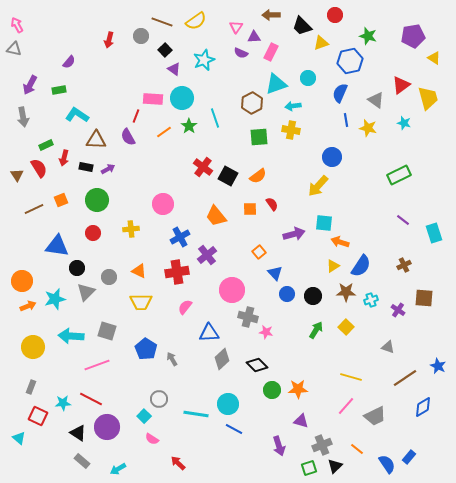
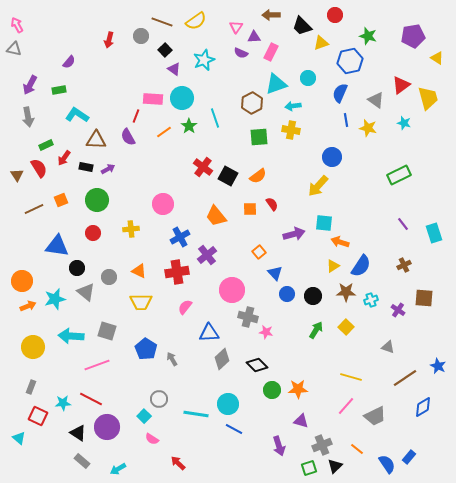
yellow triangle at (434, 58): moved 3 px right
gray arrow at (23, 117): moved 5 px right
red arrow at (64, 158): rotated 21 degrees clockwise
purple line at (403, 220): moved 4 px down; rotated 16 degrees clockwise
gray triangle at (86, 292): rotated 36 degrees counterclockwise
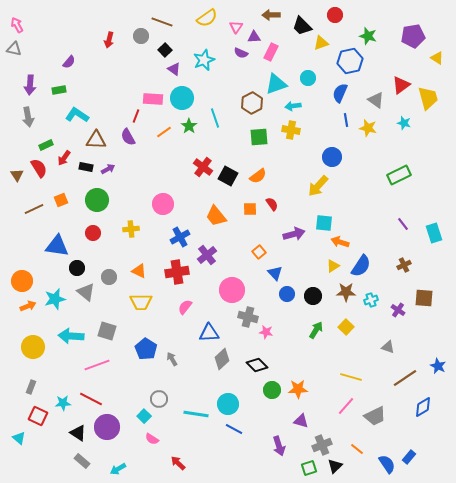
yellow semicircle at (196, 21): moved 11 px right, 3 px up
purple arrow at (30, 85): rotated 24 degrees counterclockwise
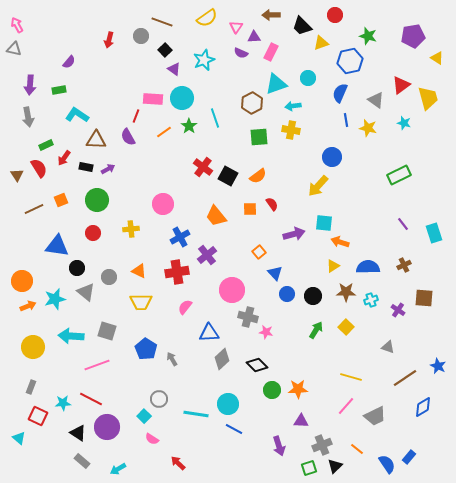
blue semicircle at (361, 266): moved 7 px right, 1 px down; rotated 125 degrees counterclockwise
purple triangle at (301, 421): rotated 14 degrees counterclockwise
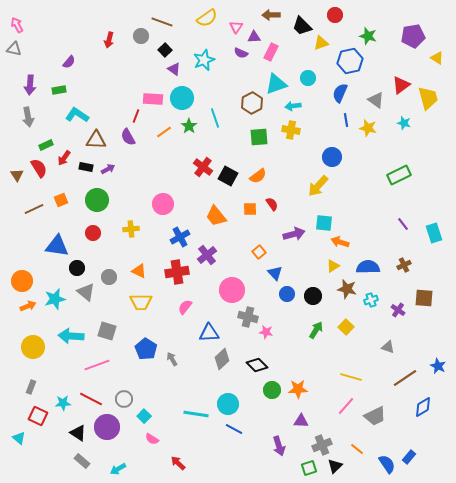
brown star at (346, 292): moved 1 px right, 3 px up; rotated 12 degrees clockwise
gray circle at (159, 399): moved 35 px left
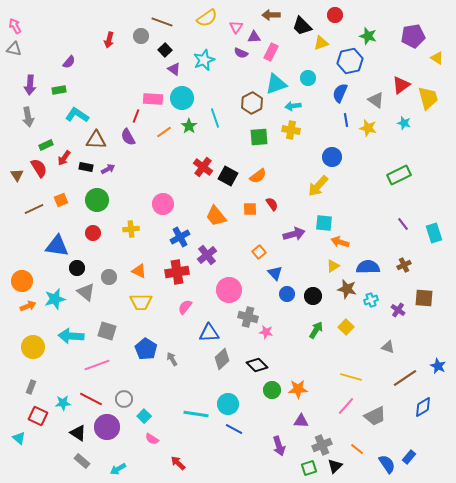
pink arrow at (17, 25): moved 2 px left, 1 px down
pink circle at (232, 290): moved 3 px left
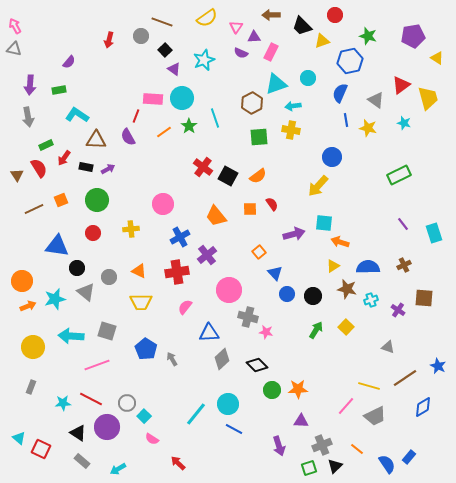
yellow triangle at (321, 43): moved 1 px right, 2 px up
yellow line at (351, 377): moved 18 px right, 9 px down
gray circle at (124, 399): moved 3 px right, 4 px down
cyan line at (196, 414): rotated 60 degrees counterclockwise
red square at (38, 416): moved 3 px right, 33 px down
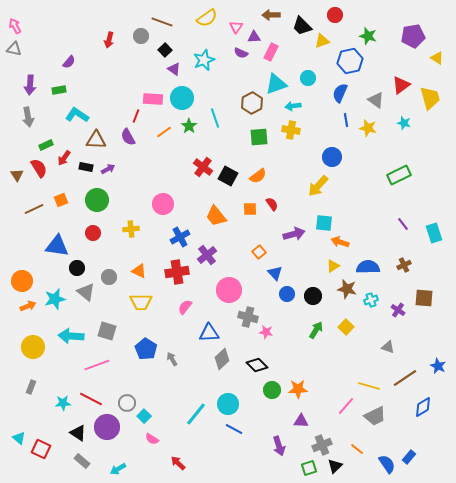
yellow trapezoid at (428, 98): moved 2 px right
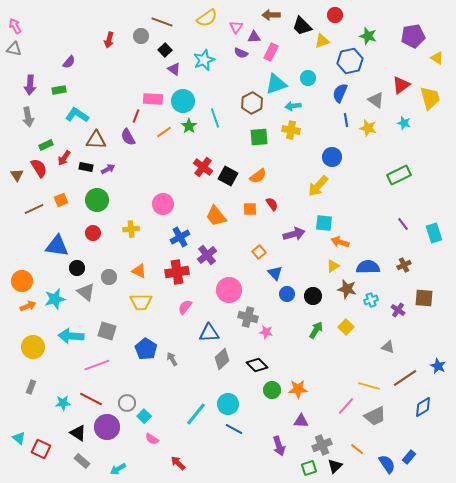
cyan circle at (182, 98): moved 1 px right, 3 px down
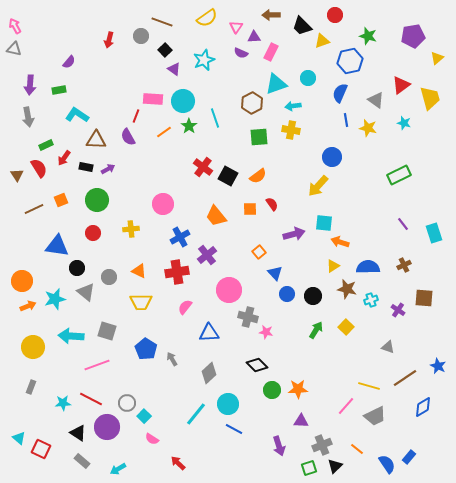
yellow triangle at (437, 58): rotated 48 degrees clockwise
gray diamond at (222, 359): moved 13 px left, 14 px down
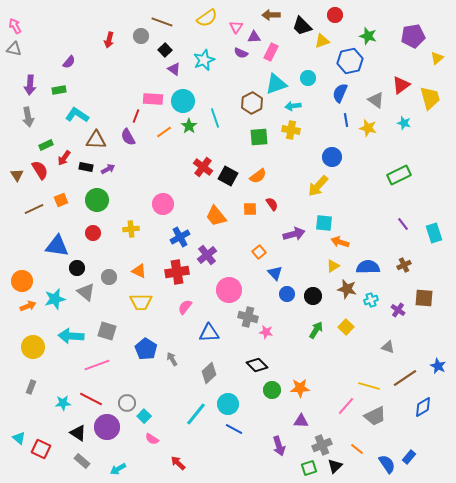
red semicircle at (39, 168): moved 1 px right, 2 px down
orange star at (298, 389): moved 2 px right, 1 px up
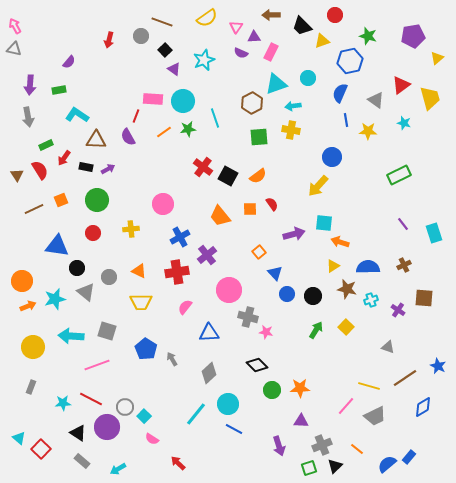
green star at (189, 126): moved 1 px left, 3 px down; rotated 28 degrees clockwise
yellow star at (368, 128): moved 3 px down; rotated 12 degrees counterclockwise
orange trapezoid at (216, 216): moved 4 px right
gray circle at (127, 403): moved 2 px left, 4 px down
red square at (41, 449): rotated 18 degrees clockwise
blue semicircle at (387, 464): rotated 96 degrees counterclockwise
